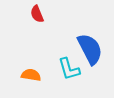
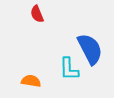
cyan L-shape: rotated 15 degrees clockwise
orange semicircle: moved 6 px down
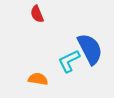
cyan L-shape: moved 8 px up; rotated 65 degrees clockwise
orange semicircle: moved 7 px right, 2 px up
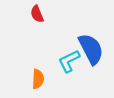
blue semicircle: moved 1 px right
orange semicircle: rotated 84 degrees clockwise
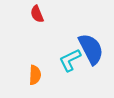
cyan L-shape: moved 1 px right, 1 px up
orange semicircle: moved 3 px left, 4 px up
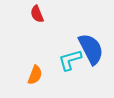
cyan L-shape: rotated 10 degrees clockwise
orange semicircle: rotated 18 degrees clockwise
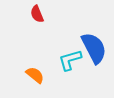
blue semicircle: moved 3 px right, 1 px up
orange semicircle: rotated 72 degrees counterclockwise
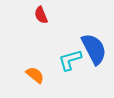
red semicircle: moved 4 px right, 1 px down
blue semicircle: moved 1 px down
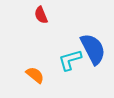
blue semicircle: moved 1 px left
